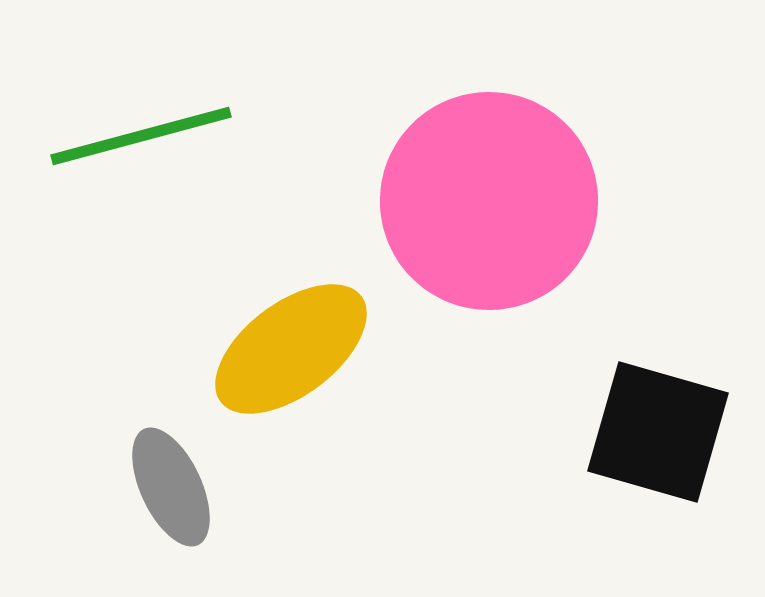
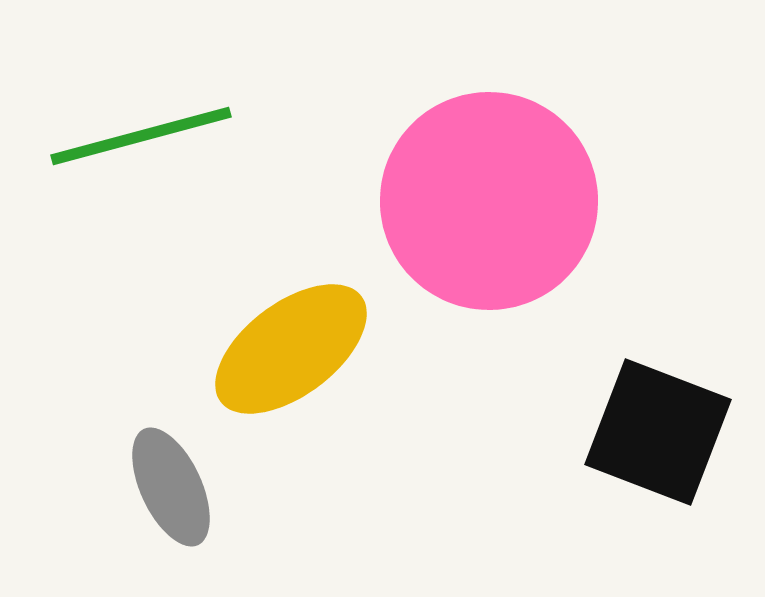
black square: rotated 5 degrees clockwise
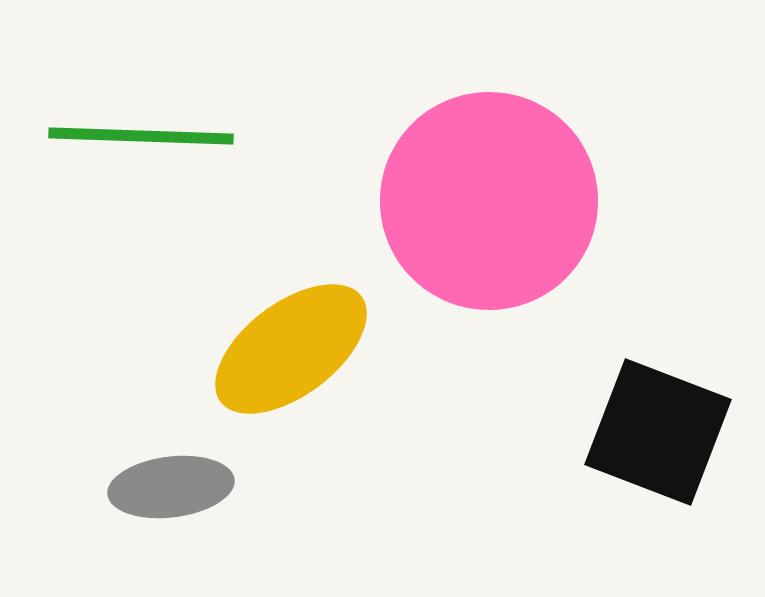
green line: rotated 17 degrees clockwise
gray ellipse: rotated 72 degrees counterclockwise
